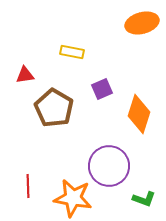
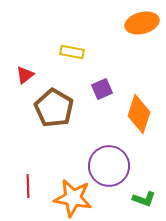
red triangle: rotated 30 degrees counterclockwise
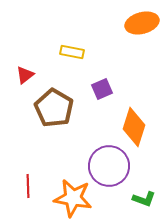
orange diamond: moved 5 px left, 13 px down
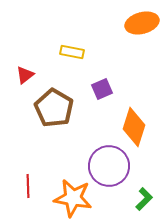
green L-shape: rotated 65 degrees counterclockwise
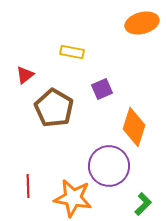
green L-shape: moved 1 px left, 5 px down
